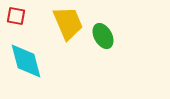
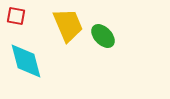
yellow trapezoid: moved 2 px down
green ellipse: rotated 15 degrees counterclockwise
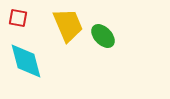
red square: moved 2 px right, 2 px down
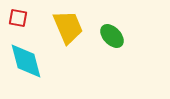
yellow trapezoid: moved 2 px down
green ellipse: moved 9 px right
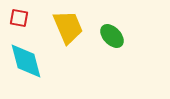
red square: moved 1 px right
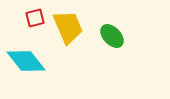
red square: moved 16 px right; rotated 24 degrees counterclockwise
cyan diamond: rotated 24 degrees counterclockwise
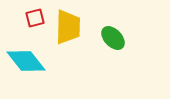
yellow trapezoid: rotated 24 degrees clockwise
green ellipse: moved 1 px right, 2 px down
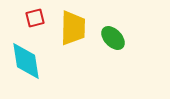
yellow trapezoid: moved 5 px right, 1 px down
cyan diamond: rotated 30 degrees clockwise
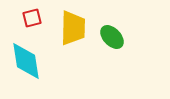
red square: moved 3 px left
green ellipse: moved 1 px left, 1 px up
